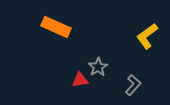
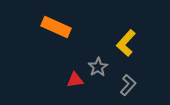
yellow L-shape: moved 21 px left, 7 px down; rotated 12 degrees counterclockwise
red triangle: moved 5 px left
gray L-shape: moved 5 px left
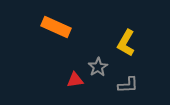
yellow L-shape: rotated 12 degrees counterclockwise
gray L-shape: rotated 45 degrees clockwise
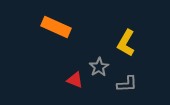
gray star: moved 1 px right
red triangle: rotated 30 degrees clockwise
gray L-shape: moved 1 px left, 1 px up
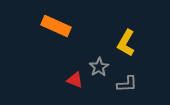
orange rectangle: moved 1 px up
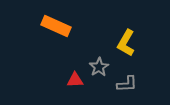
red triangle: rotated 24 degrees counterclockwise
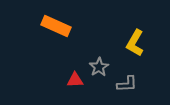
yellow L-shape: moved 9 px right
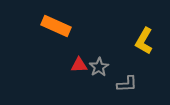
yellow L-shape: moved 9 px right, 2 px up
red triangle: moved 4 px right, 15 px up
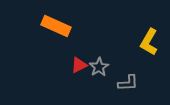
yellow L-shape: moved 5 px right, 1 px down
red triangle: rotated 24 degrees counterclockwise
gray L-shape: moved 1 px right, 1 px up
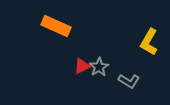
red triangle: moved 3 px right, 1 px down
gray L-shape: moved 1 px right, 2 px up; rotated 35 degrees clockwise
